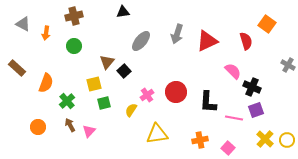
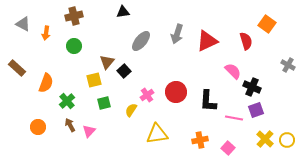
yellow square: moved 4 px up
black L-shape: moved 1 px up
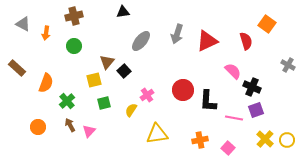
red circle: moved 7 px right, 2 px up
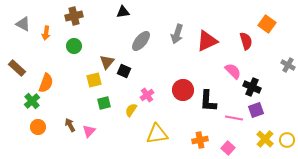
black square: rotated 24 degrees counterclockwise
green cross: moved 35 px left
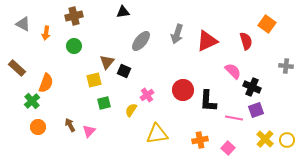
gray cross: moved 2 px left, 1 px down; rotated 24 degrees counterclockwise
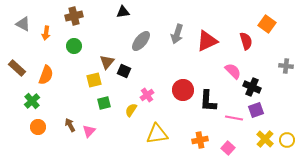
orange semicircle: moved 8 px up
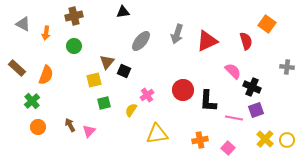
gray cross: moved 1 px right, 1 px down
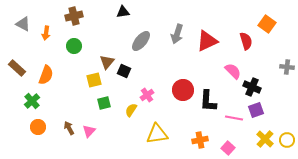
brown arrow: moved 1 px left, 3 px down
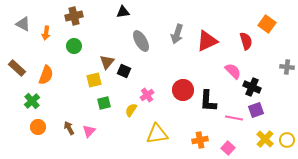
gray ellipse: rotated 70 degrees counterclockwise
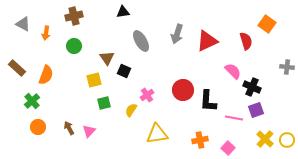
brown triangle: moved 4 px up; rotated 14 degrees counterclockwise
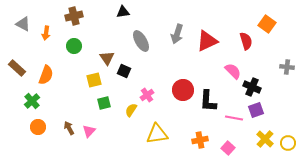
yellow circle: moved 1 px right, 3 px down
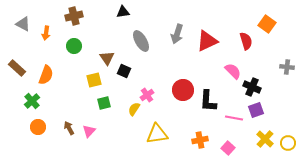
yellow semicircle: moved 3 px right, 1 px up
